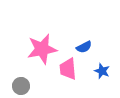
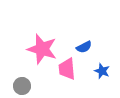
pink star: rotated 28 degrees clockwise
pink trapezoid: moved 1 px left
gray circle: moved 1 px right
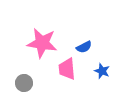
pink star: moved 6 px up; rotated 8 degrees counterclockwise
gray circle: moved 2 px right, 3 px up
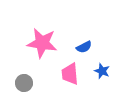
pink trapezoid: moved 3 px right, 5 px down
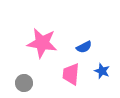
pink trapezoid: moved 1 px right; rotated 10 degrees clockwise
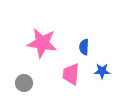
blue semicircle: rotated 119 degrees clockwise
blue star: rotated 21 degrees counterclockwise
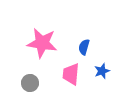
blue semicircle: rotated 14 degrees clockwise
blue star: rotated 21 degrees counterclockwise
gray circle: moved 6 px right
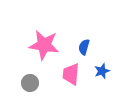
pink star: moved 2 px right, 2 px down
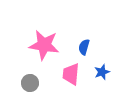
blue star: moved 1 px down
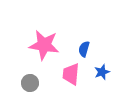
blue semicircle: moved 2 px down
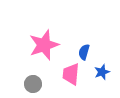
pink star: rotated 28 degrees counterclockwise
blue semicircle: moved 3 px down
gray circle: moved 3 px right, 1 px down
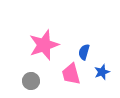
pink trapezoid: rotated 20 degrees counterclockwise
gray circle: moved 2 px left, 3 px up
